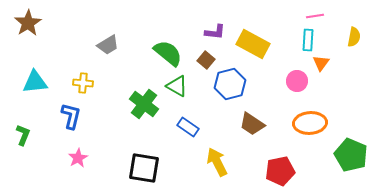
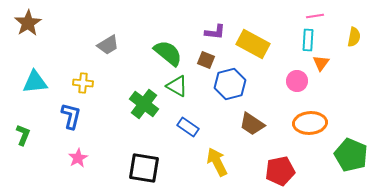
brown square: rotated 18 degrees counterclockwise
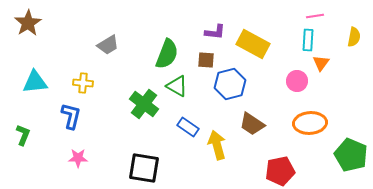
green semicircle: moved 1 px left, 1 px down; rotated 72 degrees clockwise
brown square: rotated 18 degrees counterclockwise
pink star: rotated 30 degrees clockwise
yellow arrow: moved 17 px up; rotated 12 degrees clockwise
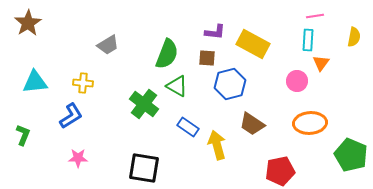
brown square: moved 1 px right, 2 px up
blue L-shape: rotated 44 degrees clockwise
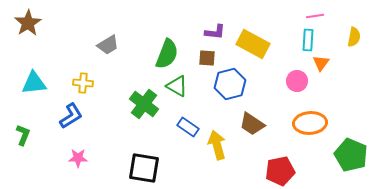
cyan triangle: moved 1 px left, 1 px down
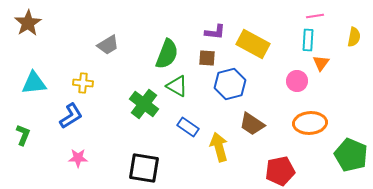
yellow arrow: moved 2 px right, 2 px down
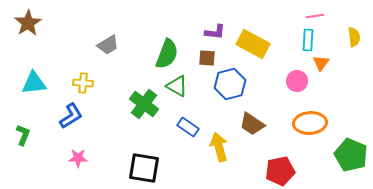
yellow semicircle: rotated 18 degrees counterclockwise
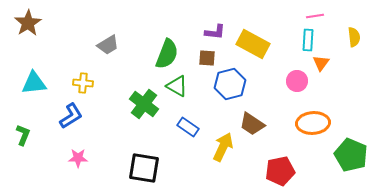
orange ellipse: moved 3 px right
yellow arrow: moved 4 px right; rotated 40 degrees clockwise
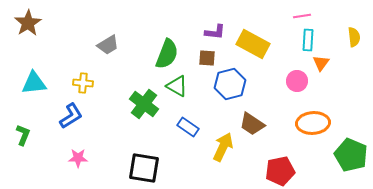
pink line: moved 13 px left
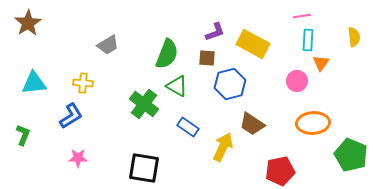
purple L-shape: rotated 25 degrees counterclockwise
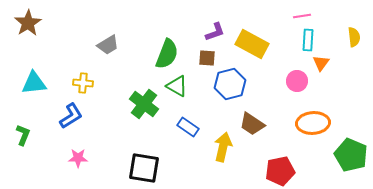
yellow rectangle: moved 1 px left
yellow arrow: rotated 12 degrees counterclockwise
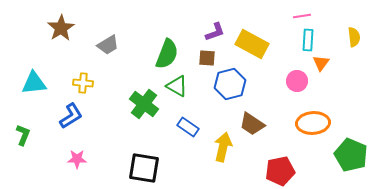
brown star: moved 33 px right, 5 px down
pink star: moved 1 px left, 1 px down
